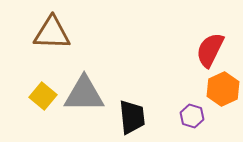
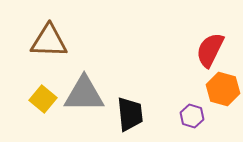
brown triangle: moved 3 px left, 8 px down
orange hexagon: rotated 20 degrees counterclockwise
yellow square: moved 3 px down
black trapezoid: moved 2 px left, 3 px up
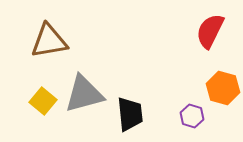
brown triangle: rotated 12 degrees counterclockwise
red semicircle: moved 19 px up
orange hexagon: moved 1 px up
gray triangle: rotated 15 degrees counterclockwise
yellow square: moved 2 px down
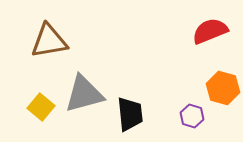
red semicircle: rotated 42 degrees clockwise
yellow square: moved 2 px left, 6 px down
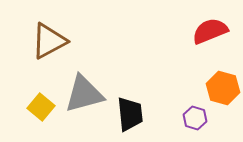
brown triangle: rotated 18 degrees counterclockwise
purple hexagon: moved 3 px right, 2 px down
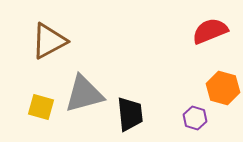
yellow square: rotated 24 degrees counterclockwise
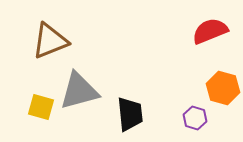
brown triangle: moved 1 px right; rotated 6 degrees clockwise
gray triangle: moved 5 px left, 3 px up
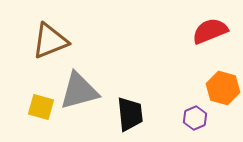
purple hexagon: rotated 20 degrees clockwise
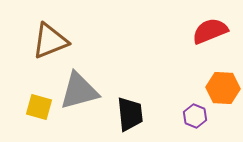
orange hexagon: rotated 12 degrees counterclockwise
yellow square: moved 2 px left
purple hexagon: moved 2 px up; rotated 15 degrees counterclockwise
